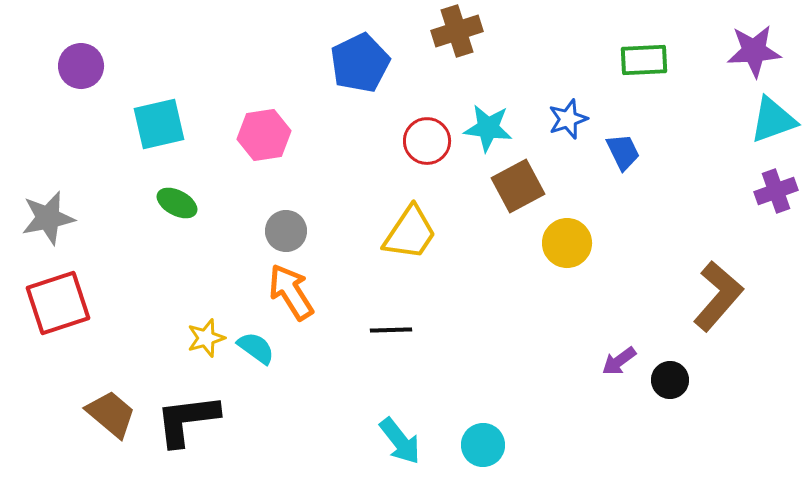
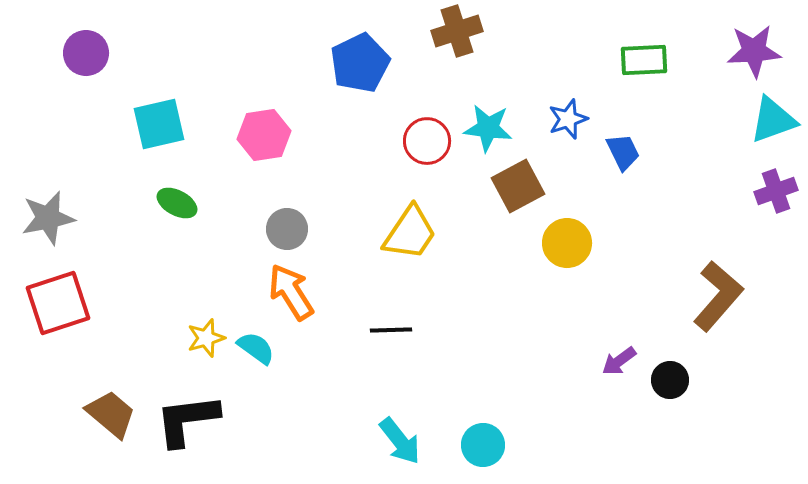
purple circle: moved 5 px right, 13 px up
gray circle: moved 1 px right, 2 px up
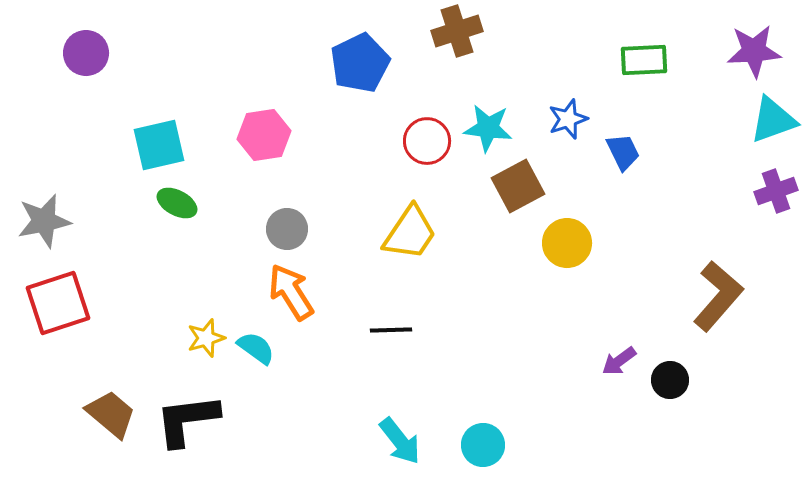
cyan square: moved 21 px down
gray star: moved 4 px left, 3 px down
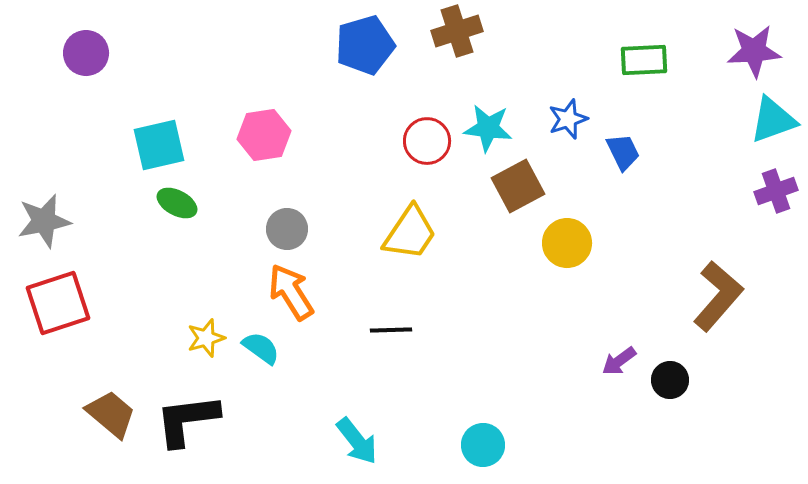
blue pentagon: moved 5 px right, 18 px up; rotated 10 degrees clockwise
cyan semicircle: moved 5 px right
cyan arrow: moved 43 px left
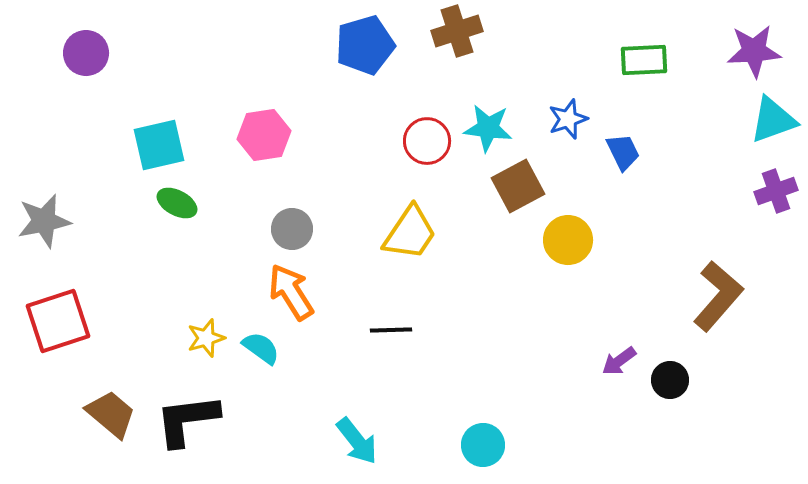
gray circle: moved 5 px right
yellow circle: moved 1 px right, 3 px up
red square: moved 18 px down
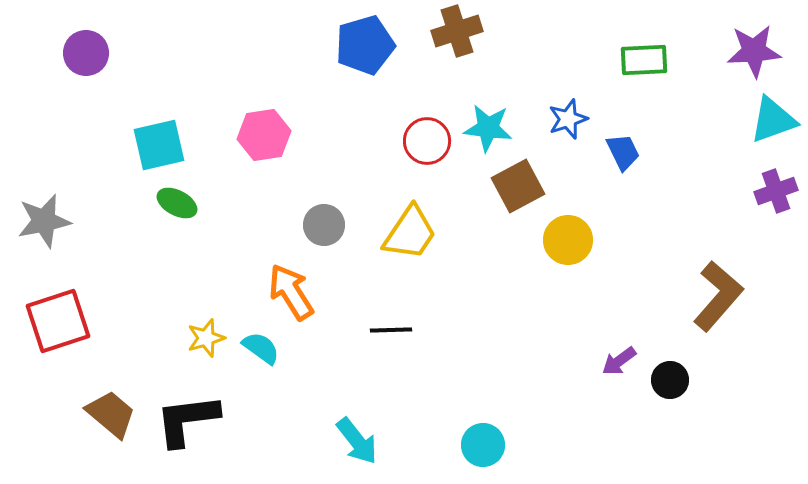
gray circle: moved 32 px right, 4 px up
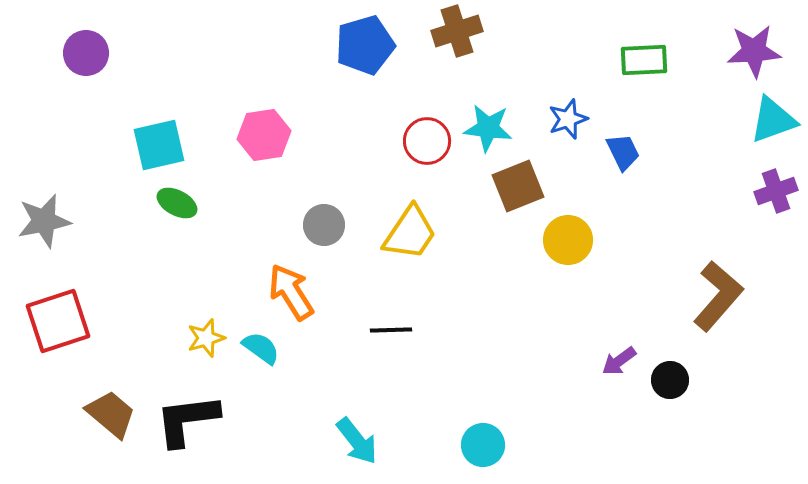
brown square: rotated 6 degrees clockwise
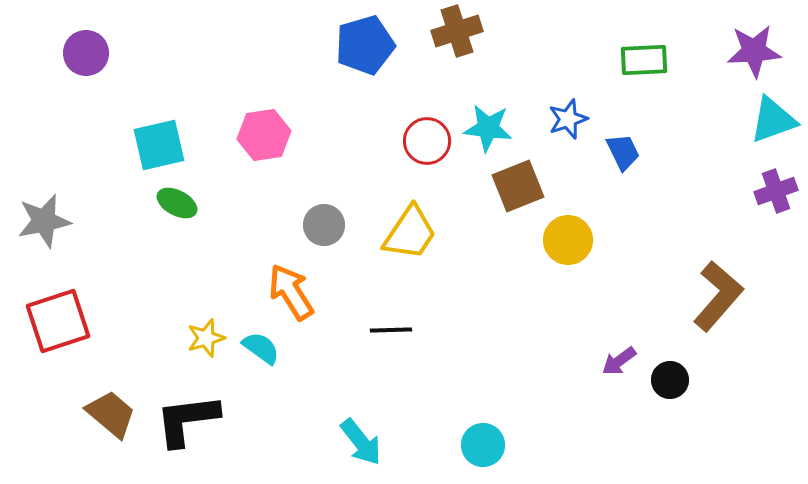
cyan arrow: moved 4 px right, 1 px down
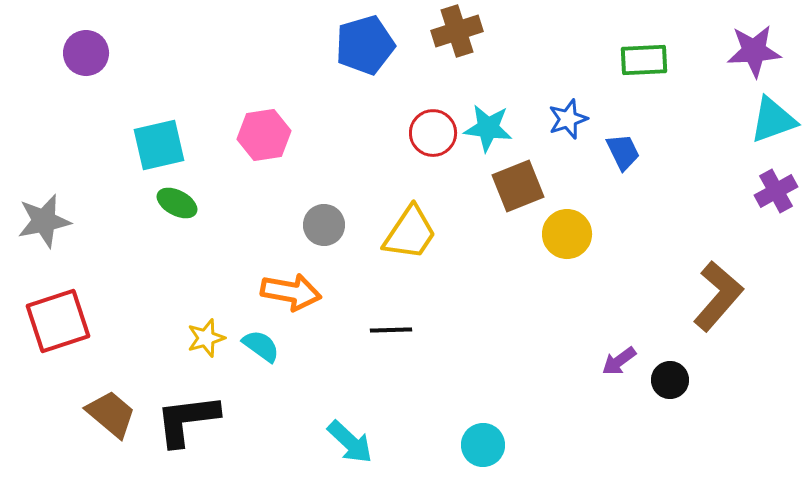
red circle: moved 6 px right, 8 px up
purple cross: rotated 9 degrees counterclockwise
yellow circle: moved 1 px left, 6 px up
orange arrow: rotated 132 degrees clockwise
cyan semicircle: moved 2 px up
cyan arrow: moved 11 px left; rotated 9 degrees counterclockwise
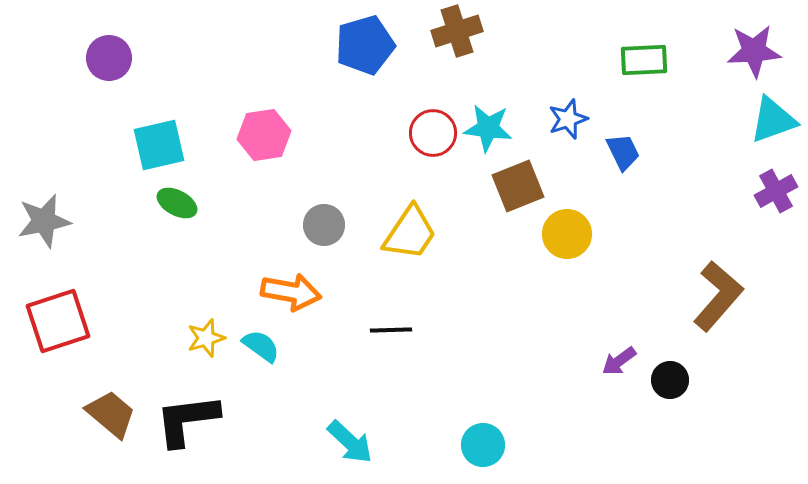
purple circle: moved 23 px right, 5 px down
